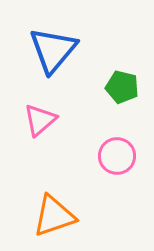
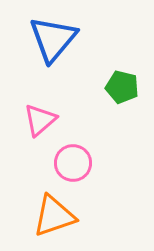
blue triangle: moved 11 px up
pink circle: moved 44 px left, 7 px down
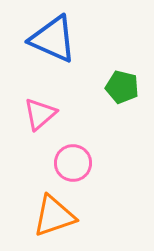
blue triangle: rotated 46 degrees counterclockwise
pink triangle: moved 6 px up
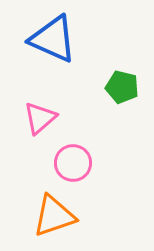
pink triangle: moved 4 px down
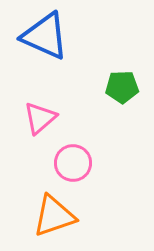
blue triangle: moved 8 px left, 3 px up
green pentagon: rotated 16 degrees counterclockwise
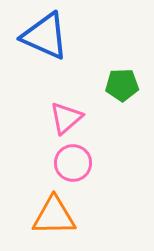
green pentagon: moved 2 px up
pink triangle: moved 26 px right
orange triangle: rotated 18 degrees clockwise
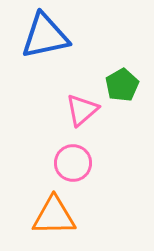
blue triangle: rotated 36 degrees counterclockwise
green pentagon: rotated 28 degrees counterclockwise
pink triangle: moved 16 px right, 8 px up
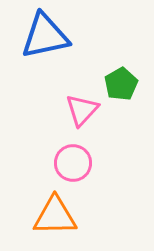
green pentagon: moved 1 px left, 1 px up
pink triangle: rotated 6 degrees counterclockwise
orange triangle: moved 1 px right
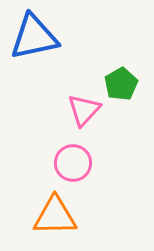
blue triangle: moved 11 px left, 1 px down
pink triangle: moved 2 px right
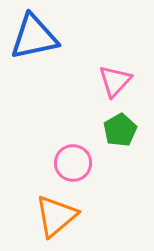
green pentagon: moved 1 px left, 46 px down
pink triangle: moved 31 px right, 29 px up
orange triangle: moved 1 px right; rotated 39 degrees counterclockwise
